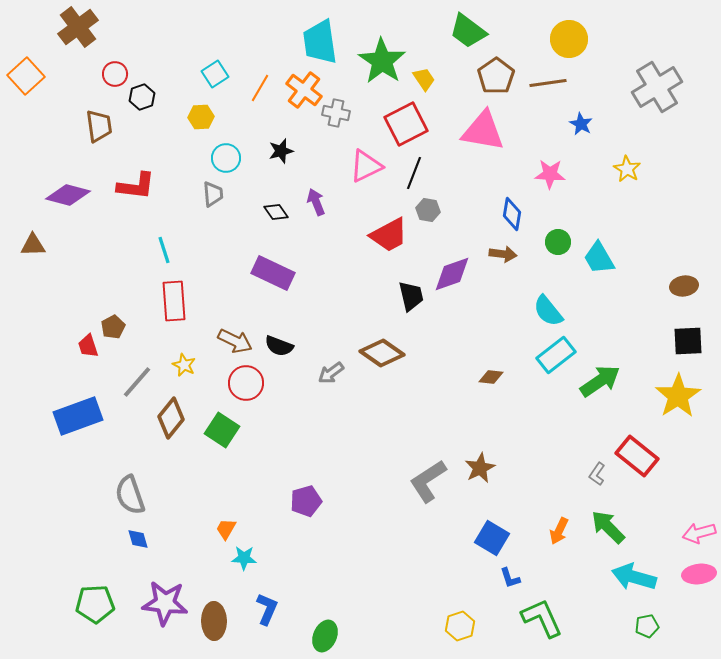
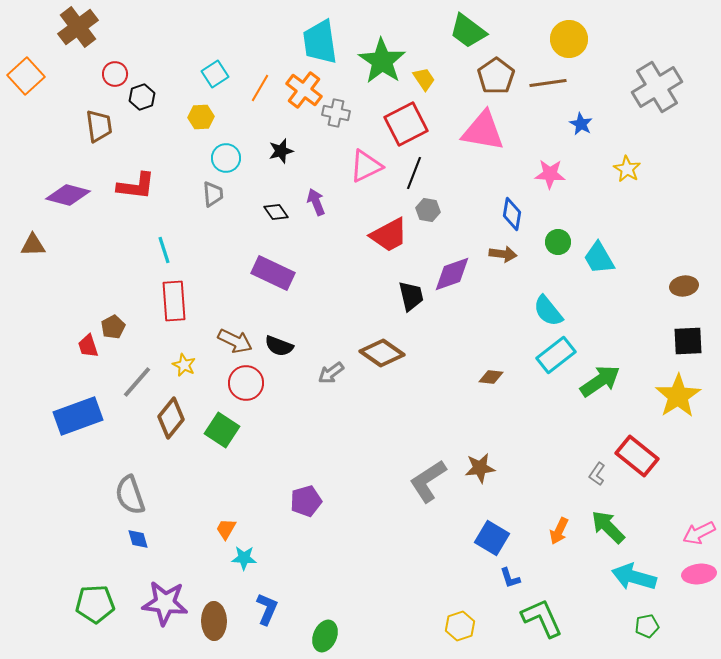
brown star at (480, 468): rotated 20 degrees clockwise
pink arrow at (699, 533): rotated 12 degrees counterclockwise
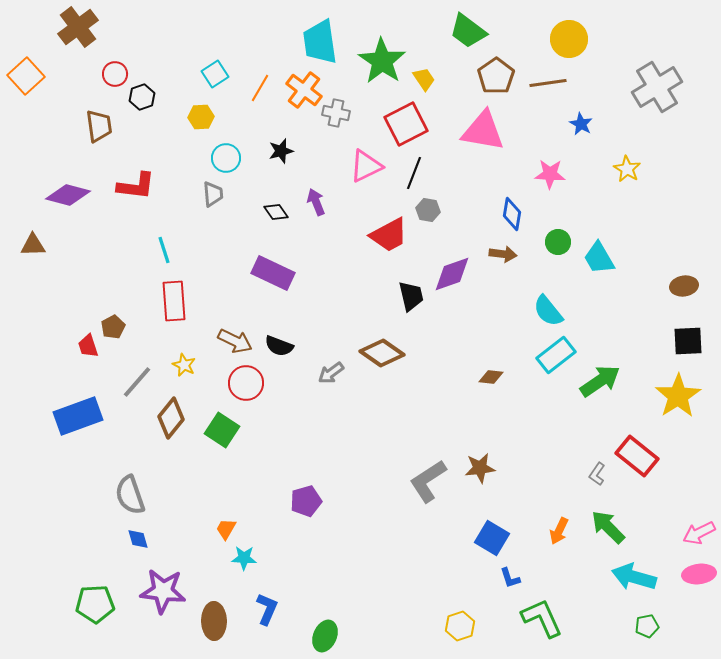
purple star at (165, 603): moved 2 px left, 12 px up
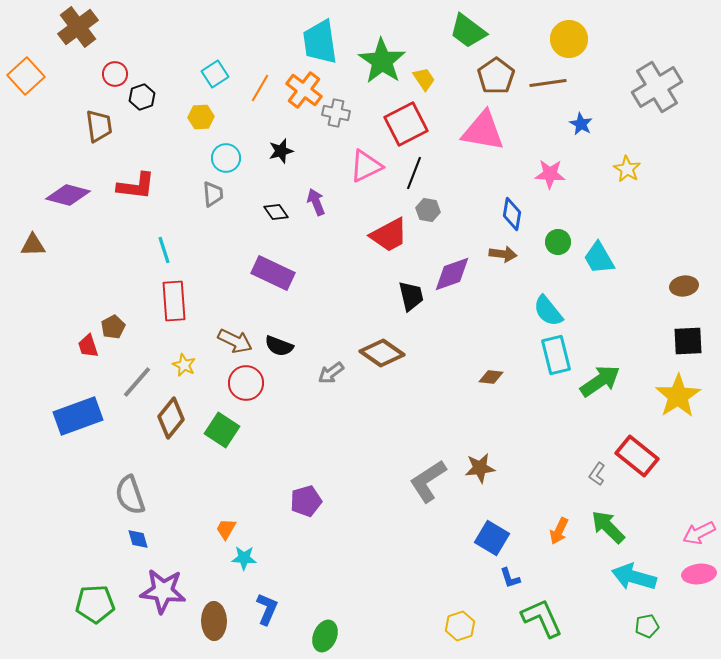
cyan rectangle at (556, 355): rotated 66 degrees counterclockwise
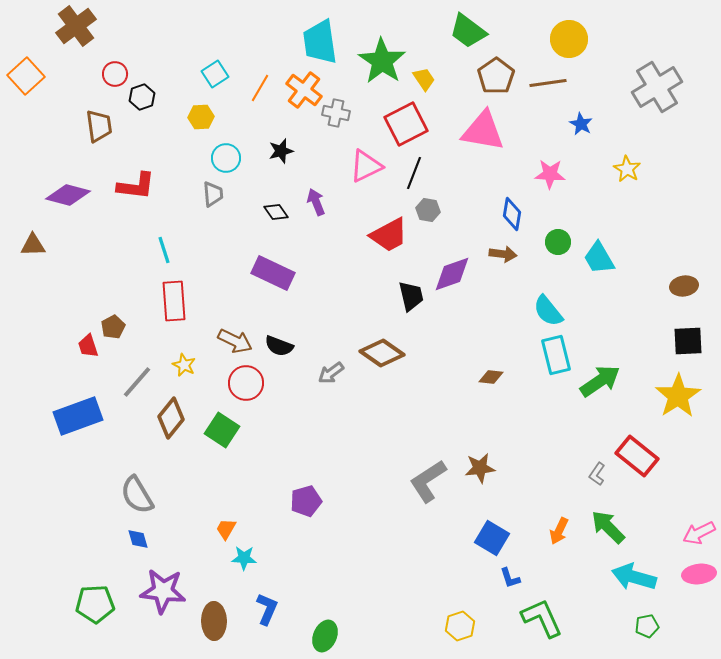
brown cross at (78, 27): moved 2 px left, 1 px up
gray semicircle at (130, 495): moved 7 px right; rotated 12 degrees counterclockwise
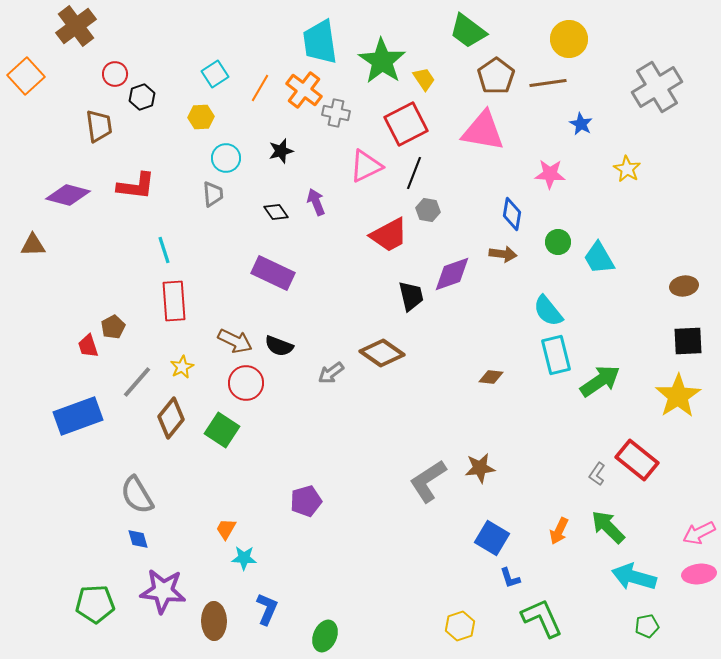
yellow star at (184, 365): moved 2 px left, 2 px down; rotated 20 degrees clockwise
red rectangle at (637, 456): moved 4 px down
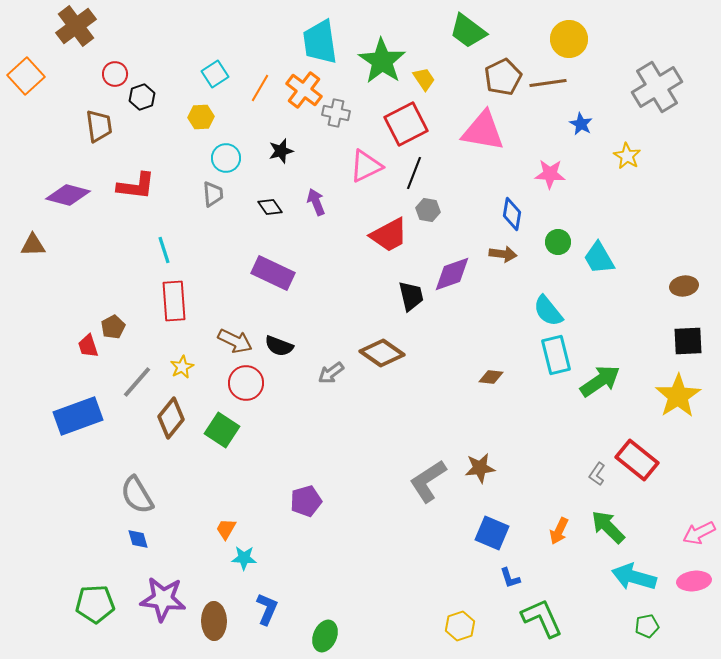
brown pentagon at (496, 76): moved 7 px right, 1 px down; rotated 9 degrees clockwise
yellow star at (627, 169): moved 13 px up
black diamond at (276, 212): moved 6 px left, 5 px up
blue square at (492, 538): moved 5 px up; rotated 8 degrees counterclockwise
pink ellipse at (699, 574): moved 5 px left, 7 px down
purple star at (163, 591): moved 8 px down
